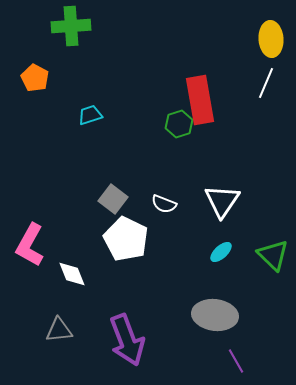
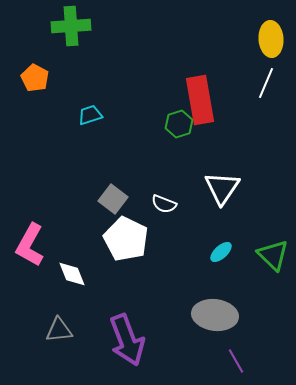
white triangle: moved 13 px up
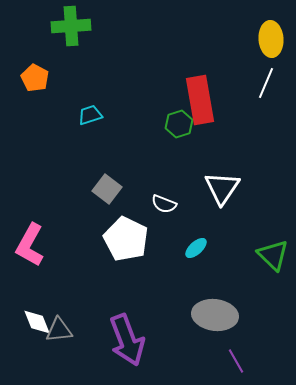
gray square: moved 6 px left, 10 px up
cyan ellipse: moved 25 px left, 4 px up
white diamond: moved 35 px left, 48 px down
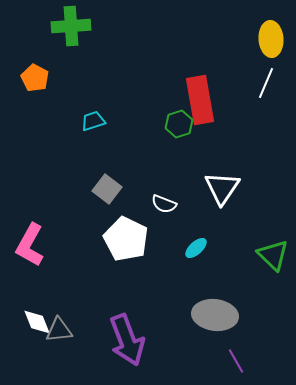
cyan trapezoid: moved 3 px right, 6 px down
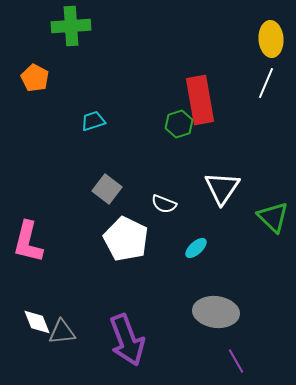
pink L-shape: moved 2 px left, 3 px up; rotated 15 degrees counterclockwise
green triangle: moved 38 px up
gray ellipse: moved 1 px right, 3 px up
gray triangle: moved 3 px right, 2 px down
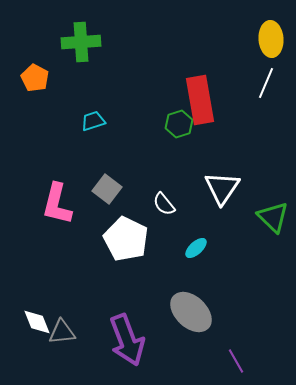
green cross: moved 10 px right, 16 px down
white semicircle: rotated 30 degrees clockwise
pink L-shape: moved 29 px right, 38 px up
gray ellipse: moved 25 px left; rotated 36 degrees clockwise
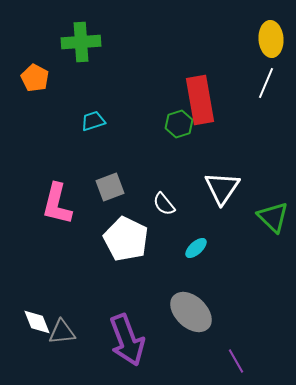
gray square: moved 3 px right, 2 px up; rotated 32 degrees clockwise
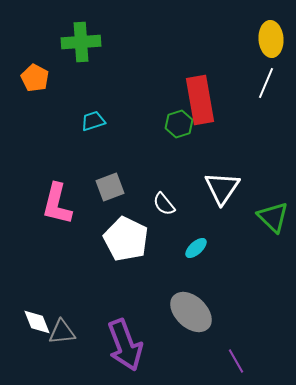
purple arrow: moved 2 px left, 5 px down
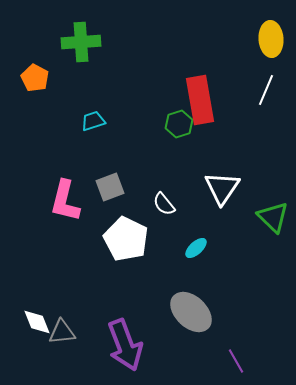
white line: moved 7 px down
pink L-shape: moved 8 px right, 3 px up
